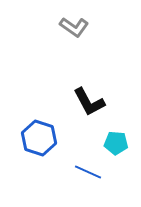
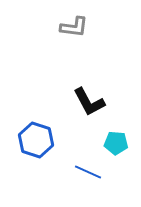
gray L-shape: rotated 28 degrees counterclockwise
blue hexagon: moved 3 px left, 2 px down
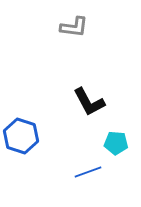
blue hexagon: moved 15 px left, 4 px up
blue line: rotated 44 degrees counterclockwise
